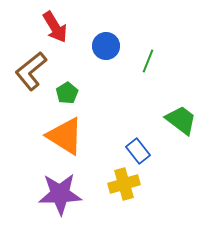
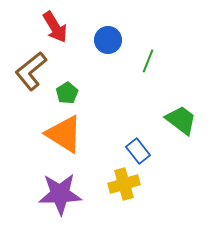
blue circle: moved 2 px right, 6 px up
orange triangle: moved 1 px left, 2 px up
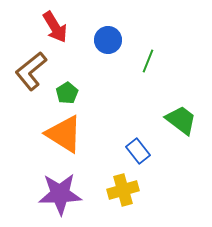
yellow cross: moved 1 px left, 6 px down
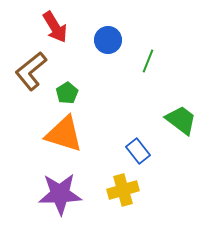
orange triangle: rotated 15 degrees counterclockwise
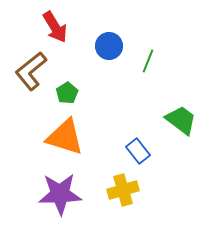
blue circle: moved 1 px right, 6 px down
orange triangle: moved 1 px right, 3 px down
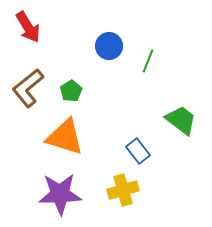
red arrow: moved 27 px left
brown L-shape: moved 3 px left, 17 px down
green pentagon: moved 4 px right, 2 px up
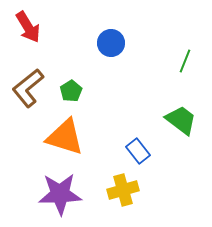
blue circle: moved 2 px right, 3 px up
green line: moved 37 px right
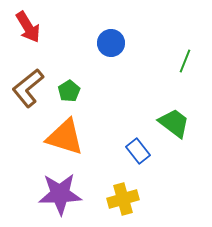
green pentagon: moved 2 px left
green trapezoid: moved 7 px left, 3 px down
yellow cross: moved 9 px down
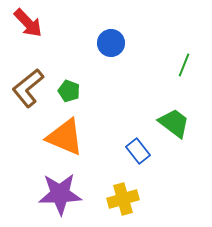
red arrow: moved 4 px up; rotated 12 degrees counterclockwise
green line: moved 1 px left, 4 px down
green pentagon: rotated 20 degrees counterclockwise
orange triangle: rotated 6 degrees clockwise
